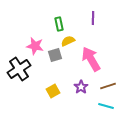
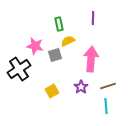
pink arrow: rotated 35 degrees clockwise
yellow square: moved 1 px left
cyan line: rotated 70 degrees clockwise
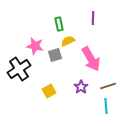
pink arrow: rotated 145 degrees clockwise
yellow square: moved 3 px left
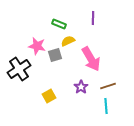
green rectangle: rotated 56 degrees counterclockwise
pink star: moved 2 px right
yellow square: moved 5 px down
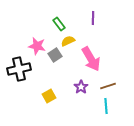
green rectangle: rotated 32 degrees clockwise
gray square: rotated 16 degrees counterclockwise
black cross: rotated 20 degrees clockwise
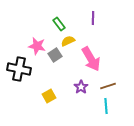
black cross: rotated 25 degrees clockwise
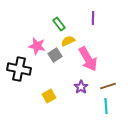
pink arrow: moved 3 px left
